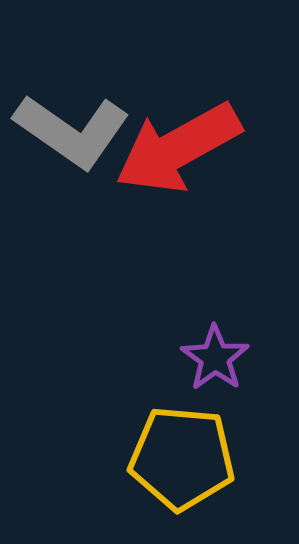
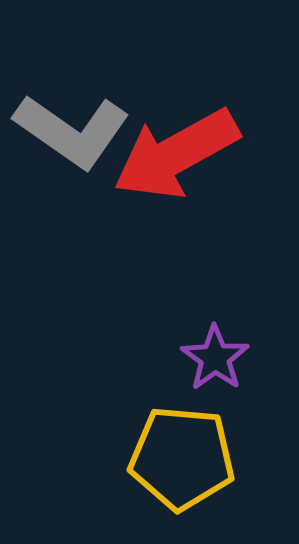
red arrow: moved 2 px left, 6 px down
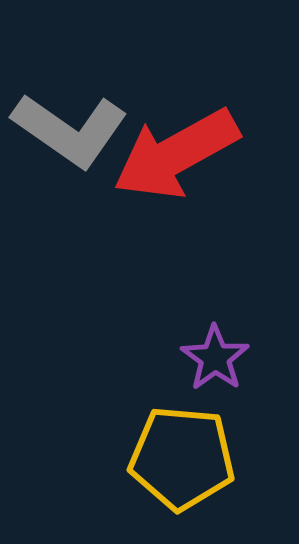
gray L-shape: moved 2 px left, 1 px up
